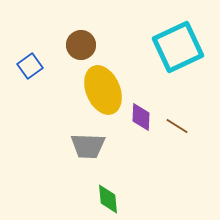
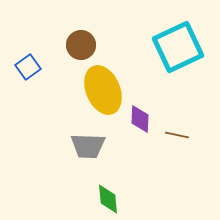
blue square: moved 2 px left, 1 px down
purple diamond: moved 1 px left, 2 px down
brown line: moved 9 px down; rotated 20 degrees counterclockwise
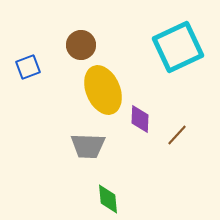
blue square: rotated 15 degrees clockwise
brown line: rotated 60 degrees counterclockwise
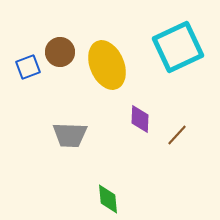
brown circle: moved 21 px left, 7 px down
yellow ellipse: moved 4 px right, 25 px up
gray trapezoid: moved 18 px left, 11 px up
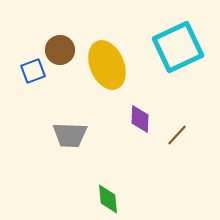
brown circle: moved 2 px up
blue square: moved 5 px right, 4 px down
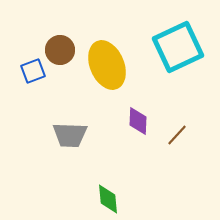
purple diamond: moved 2 px left, 2 px down
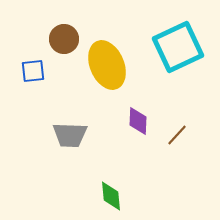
brown circle: moved 4 px right, 11 px up
blue square: rotated 15 degrees clockwise
green diamond: moved 3 px right, 3 px up
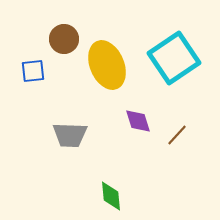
cyan square: moved 4 px left, 11 px down; rotated 9 degrees counterclockwise
purple diamond: rotated 20 degrees counterclockwise
